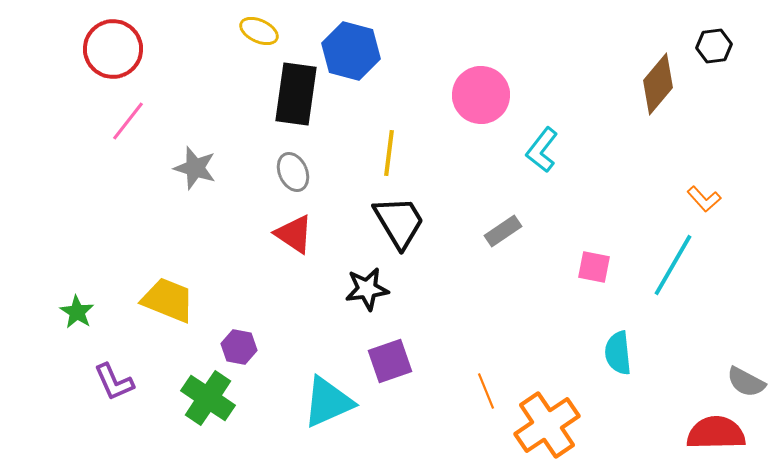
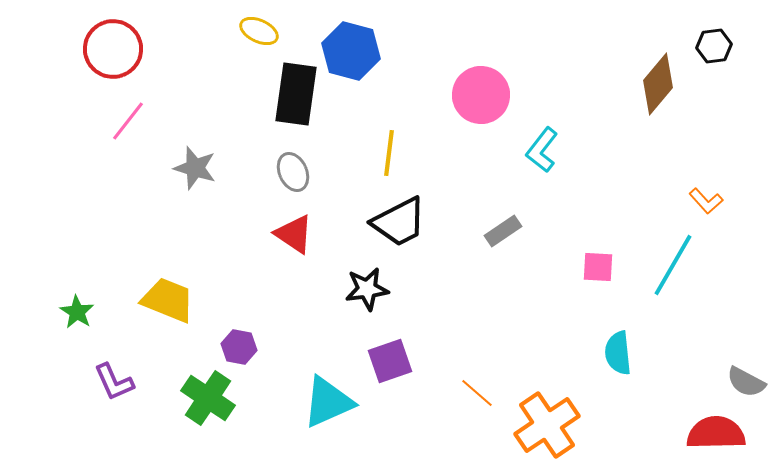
orange L-shape: moved 2 px right, 2 px down
black trapezoid: rotated 94 degrees clockwise
pink square: moved 4 px right; rotated 8 degrees counterclockwise
orange line: moved 9 px left, 2 px down; rotated 27 degrees counterclockwise
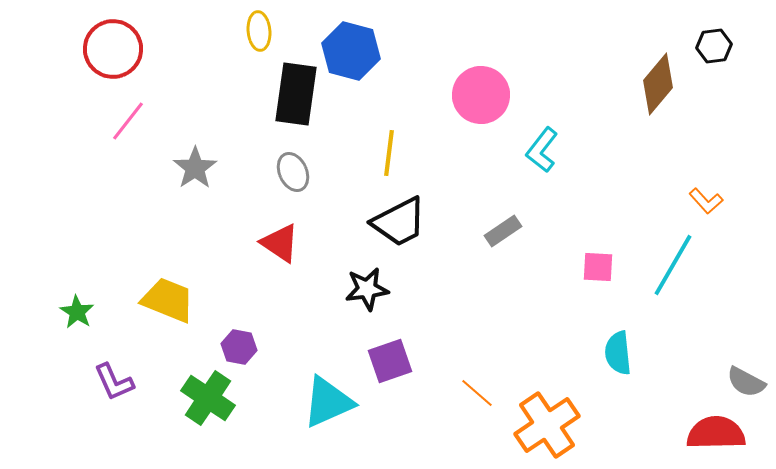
yellow ellipse: rotated 60 degrees clockwise
gray star: rotated 21 degrees clockwise
red triangle: moved 14 px left, 9 px down
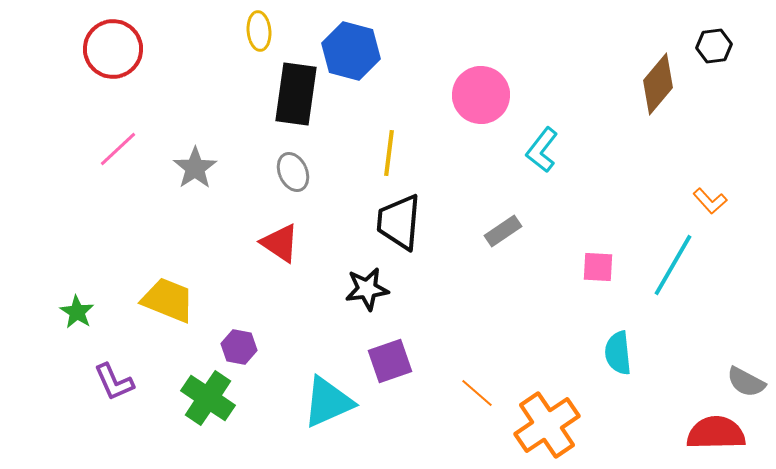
pink line: moved 10 px left, 28 px down; rotated 9 degrees clockwise
orange L-shape: moved 4 px right
black trapezoid: rotated 122 degrees clockwise
